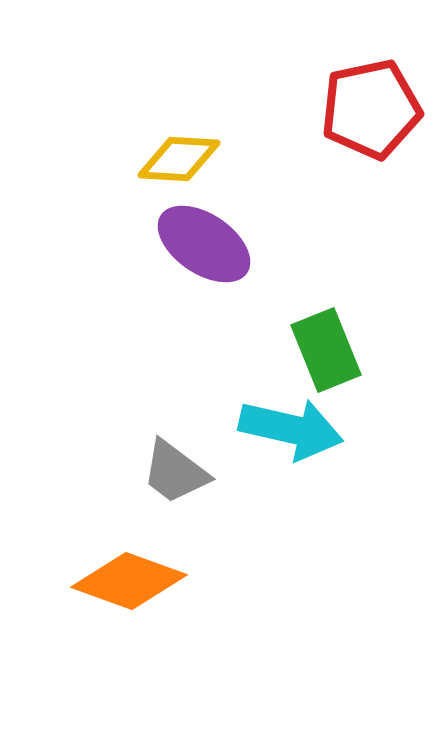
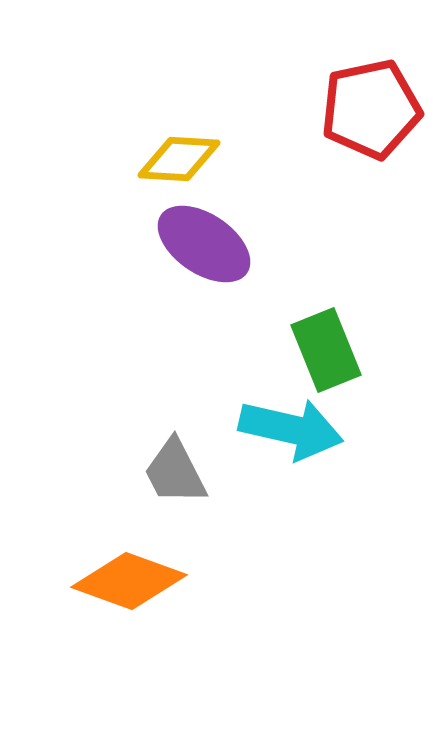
gray trapezoid: rotated 26 degrees clockwise
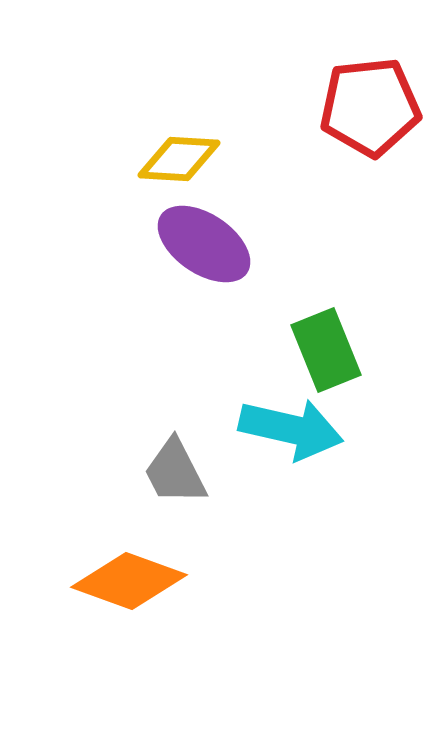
red pentagon: moved 1 px left, 2 px up; rotated 6 degrees clockwise
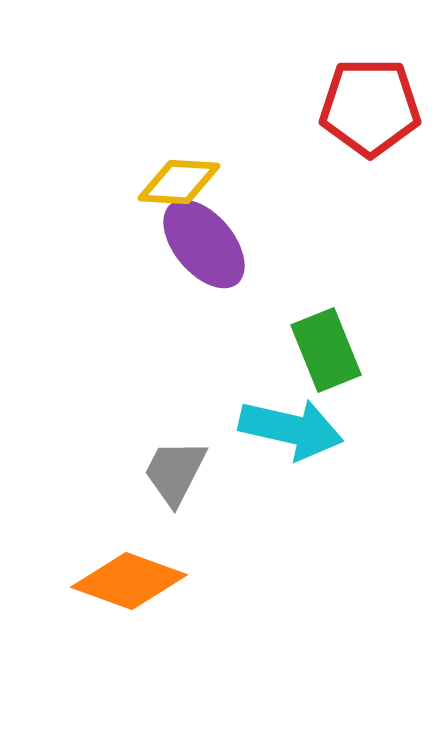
red pentagon: rotated 6 degrees clockwise
yellow diamond: moved 23 px down
purple ellipse: rotated 16 degrees clockwise
gray trapezoid: rotated 54 degrees clockwise
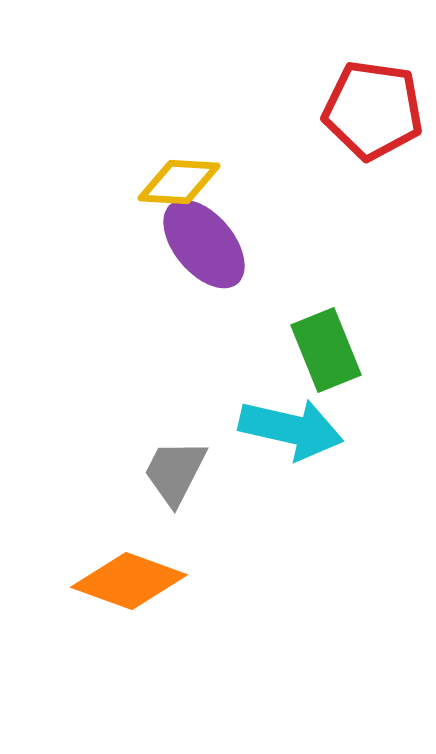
red pentagon: moved 3 px right, 3 px down; rotated 8 degrees clockwise
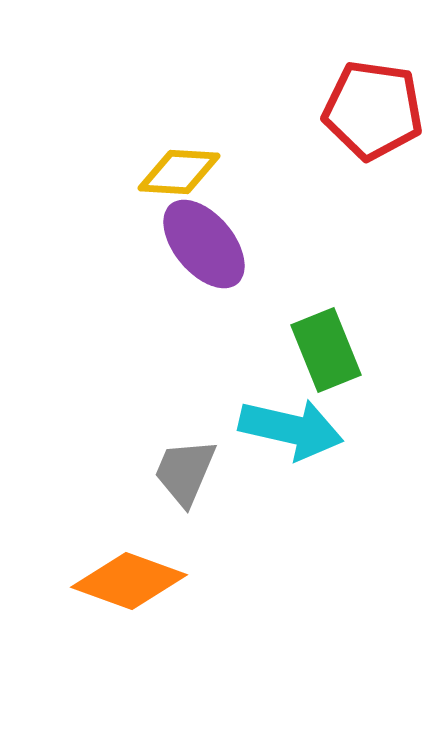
yellow diamond: moved 10 px up
gray trapezoid: moved 10 px right; rotated 4 degrees counterclockwise
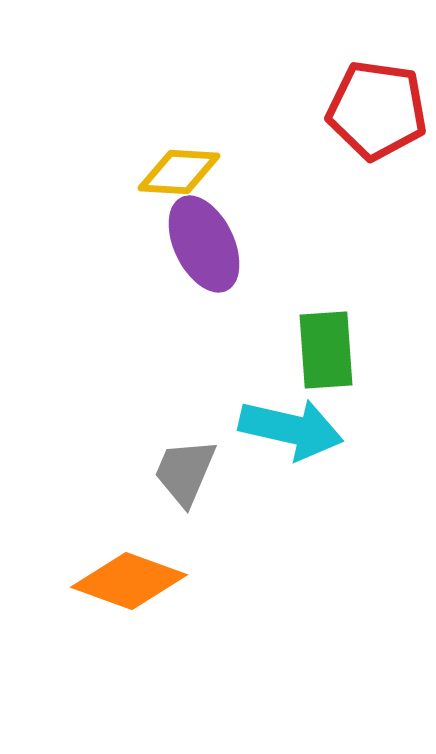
red pentagon: moved 4 px right
purple ellipse: rotated 14 degrees clockwise
green rectangle: rotated 18 degrees clockwise
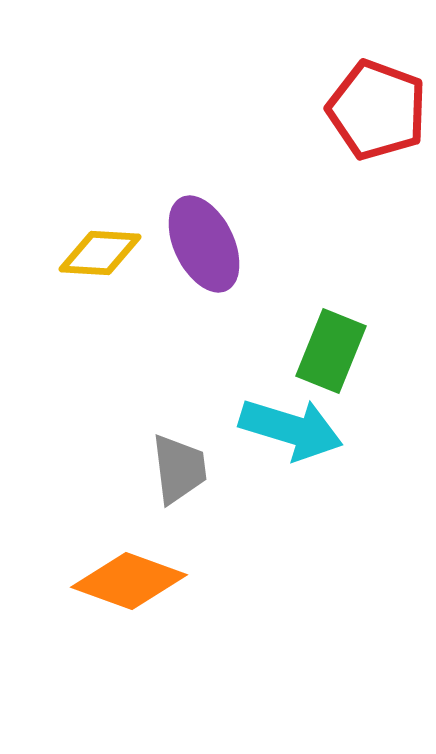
red pentagon: rotated 12 degrees clockwise
yellow diamond: moved 79 px left, 81 px down
green rectangle: moved 5 px right, 1 px down; rotated 26 degrees clockwise
cyan arrow: rotated 4 degrees clockwise
gray trapezoid: moved 6 px left, 3 px up; rotated 150 degrees clockwise
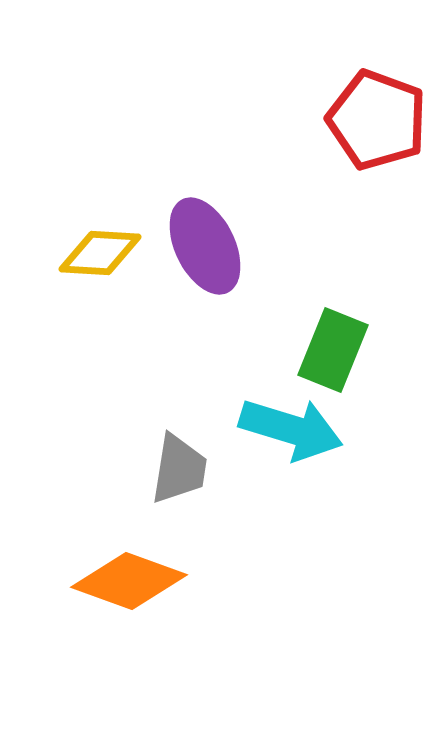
red pentagon: moved 10 px down
purple ellipse: moved 1 px right, 2 px down
green rectangle: moved 2 px right, 1 px up
gray trapezoid: rotated 16 degrees clockwise
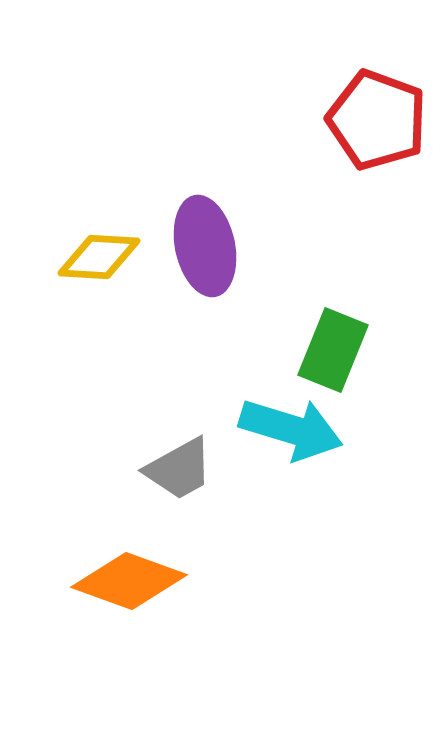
purple ellipse: rotated 14 degrees clockwise
yellow diamond: moved 1 px left, 4 px down
gray trapezoid: rotated 52 degrees clockwise
